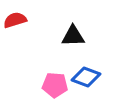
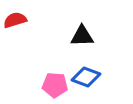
black triangle: moved 9 px right
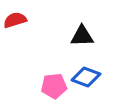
pink pentagon: moved 1 px left, 1 px down; rotated 10 degrees counterclockwise
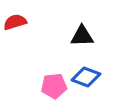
red semicircle: moved 2 px down
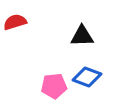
blue diamond: moved 1 px right
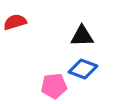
blue diamond: moved 4 px left, 8 px up
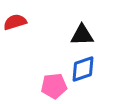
black triangle: moved 1 px up
blue diamond: rotated 40 degrees counterclockwise
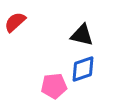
red semicircle: rotated 25 degrees counterclockwise
black triangle: rotated 15 degrees clockwise
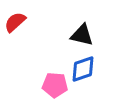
pink pentagon: moved 1 px right, 1 px up; rotated 10 degrees clockwise
